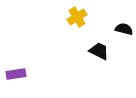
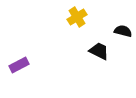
black semicircle: moved 1 px left, 2 px down
purple rectangle: moved 3 px right, 9 px up; rotated 18 degrees counterclockwise
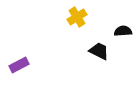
black semicircle: rotated 18 degrees counterclockwise
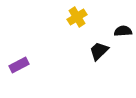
black trapezoid: rotated 70 degrees counterclockwise
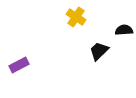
yellow cross: moved 1 px left; rotated 24 degrees counterclockwise
black semicircle: moved 1 px right, 1 px up
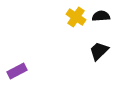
black semicircle: moved 23 px left, 14 px up
purple rectangle: moved 2 px left, 6 px down
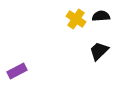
yellow cross: moved 2 px down
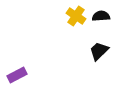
yellow cross: moved 3 px up
purple rectangle: moved 4 px down
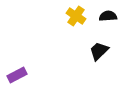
black semicircle: moved 7 px right
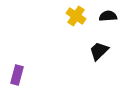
purple rectangle: rotated 48 degrees counterclockwise
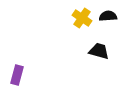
yellow cross: moved 6 px right, 2 px down
black trapezoid: rotated 60 degrees clockwise
